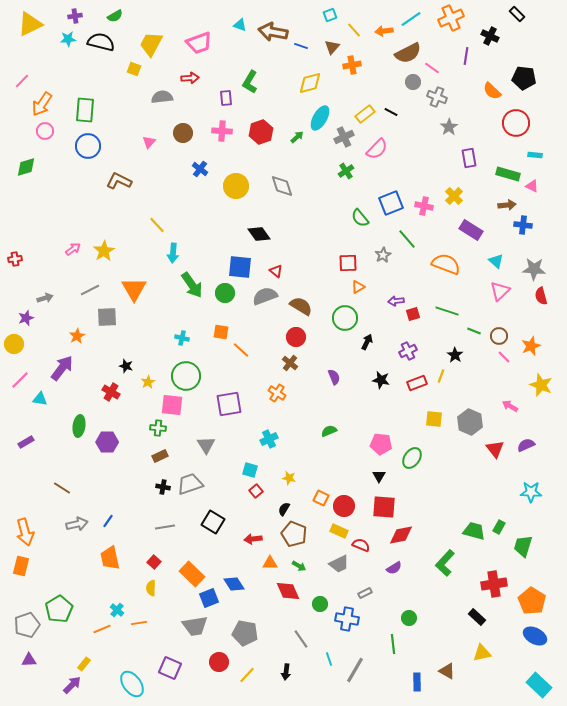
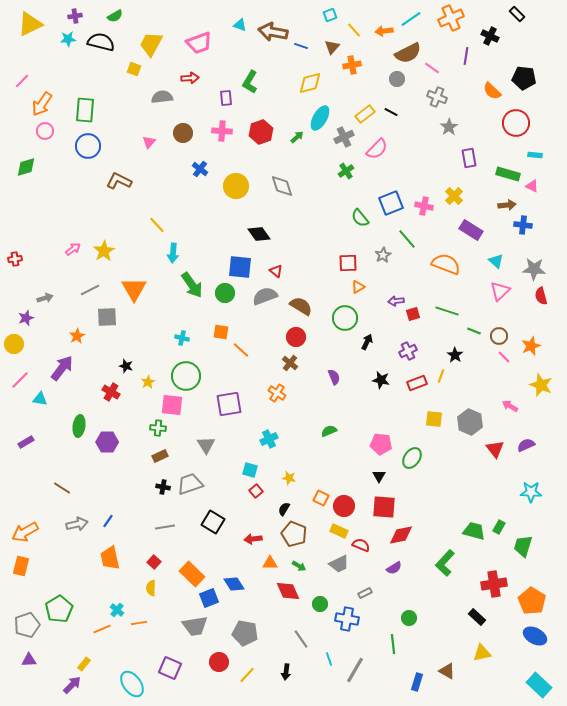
gray circle at (413, 82): moved 16 px left, 3 px up
orange arrow at (25, 532): rotated 76 degrees clockwise
blue rectangle at (417, 682): rotated 18 degrees clockwise
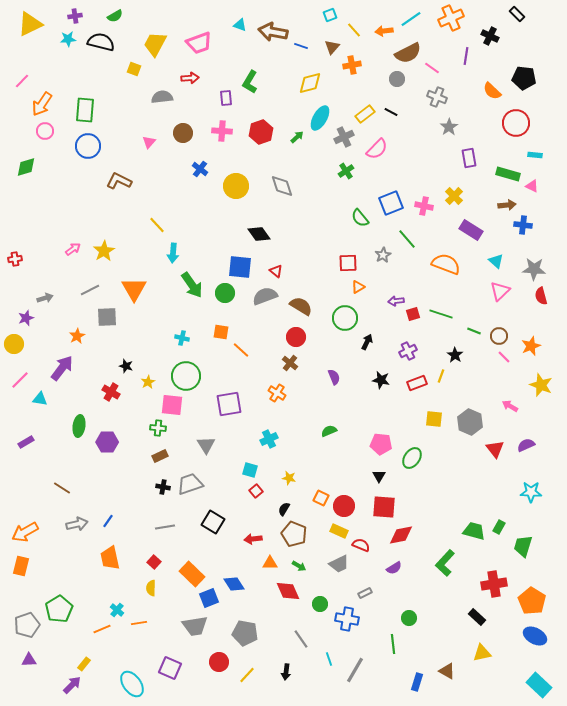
yellow trapezoid at (151, 44): moved 4 px right
green line at (447, 311): moved 6 px left, 3 px down
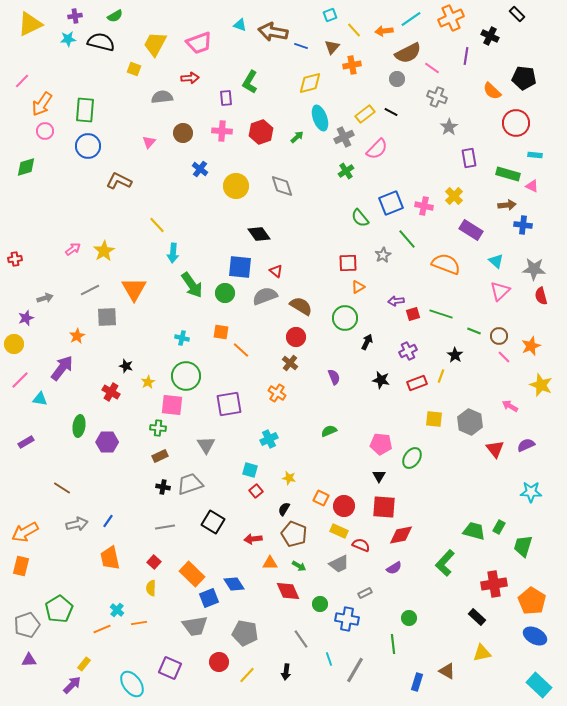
cyan ellipse at (320, 118): rotated 50 degrees counterclockwise
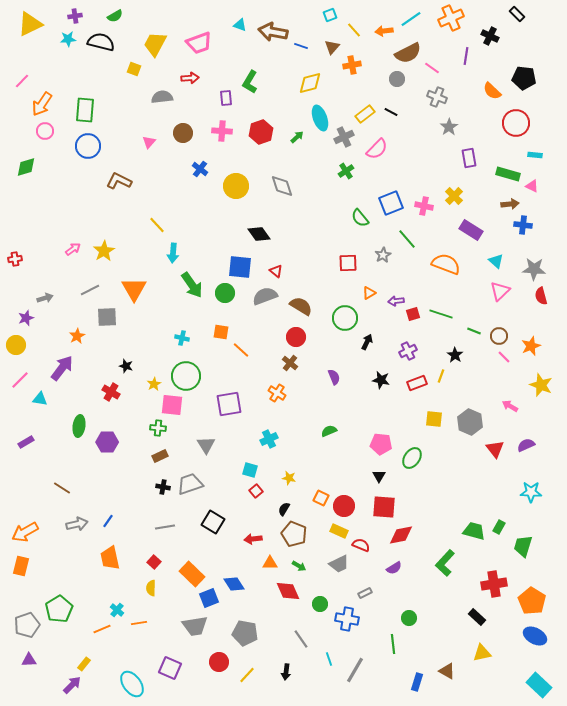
brown arrow at (507, 205): moved 3 px right, 1 px up
orange triangle at (358, 287): moved 11 px right, 6 px down
yellow circle at (14, 344): moved 2 px right, 1 px down
yellow star at (148, 382): moved 6 px right, 2 px down
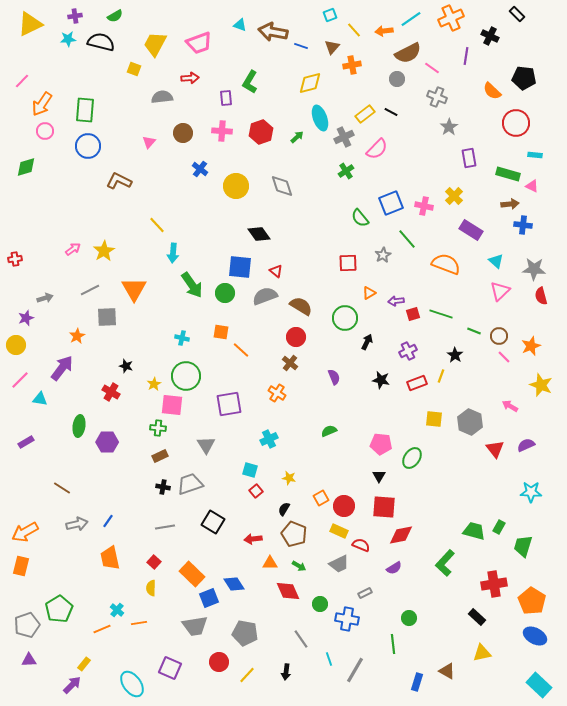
orange square at (321, 498): rotated 35 degrees clockwise
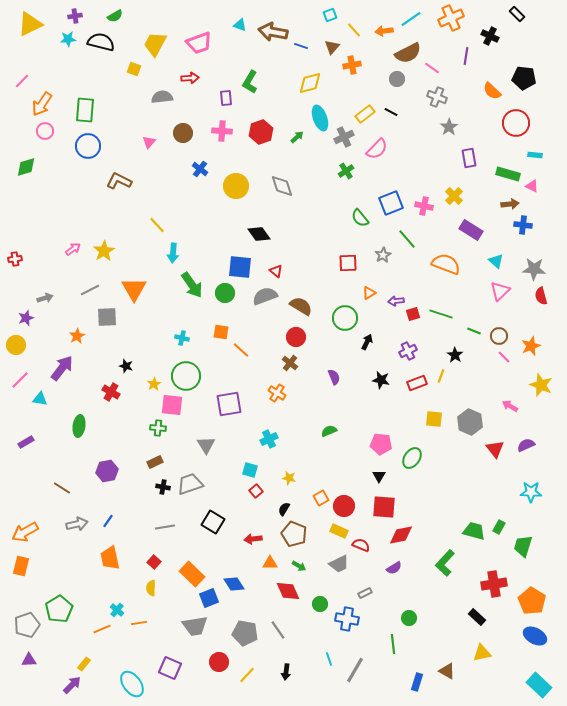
purple hexagon at (107, 442): moved 29 px down; rotated 10 degrees counterclockwise
brown rectangle at (160, 456): moved 5 px left, 6 px down
gray line at (301, 639): moved 23 px left, 9 px up
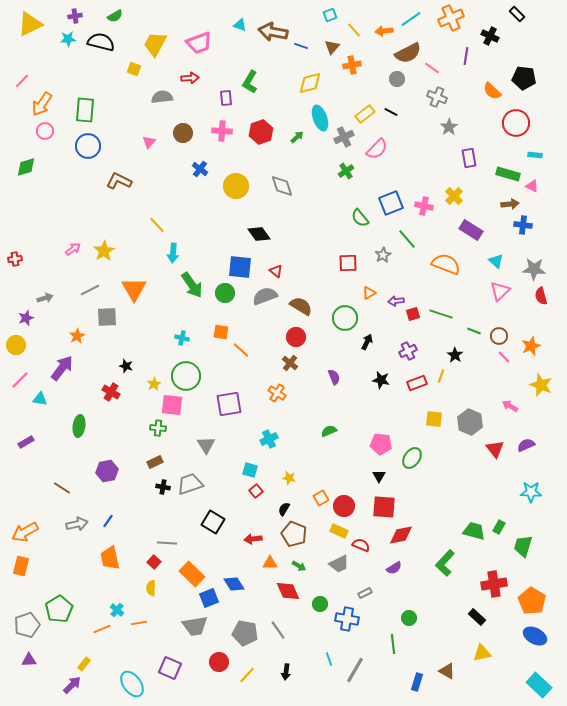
gray line at (165, 527): moved 2 px right, 16 px down; rotated 12 degrees clockwise
